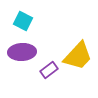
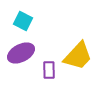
purple ellipse: moved 1 px left, 1 px down; rotated 24 degrees counterclockwise
purple rectangle: rotated 54 degrees counterclockwise
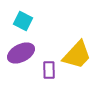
yellow trapezoid: moved 1 px left, 1 px up
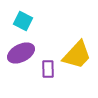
purple rectangle: moved 1 px left, 1 px up
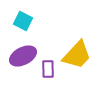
purple ellipse: moved 2 px right, 3 px down
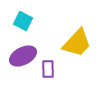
yellow trapezoid: moved 12 px up
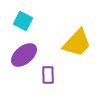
purple ellipse: moved 1 px right, 1 px up; rotated 12 degrees counterclockwise
purple rectangle: moved 6 px down
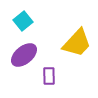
cyan square: rotated 24 degrees clockwise
purple rectangle: moved 1 px right, 1 px down
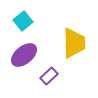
yellow trapezoid: moved 3 px left; rotated 44 degrees counterclockwise
purple rectangle: rotated 48 degrees clockwise
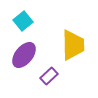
yellow trapezoid: moved 1 px left, 2 px down
purple ellipse: rotated 12 degrees counterclockwise
